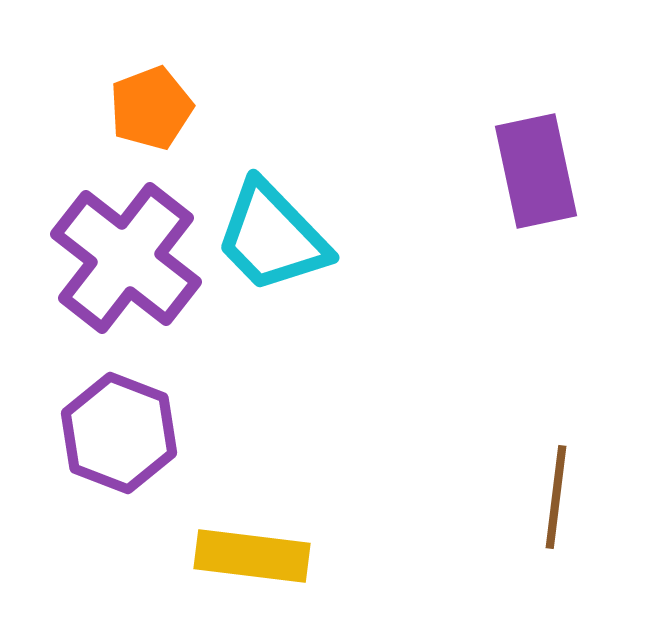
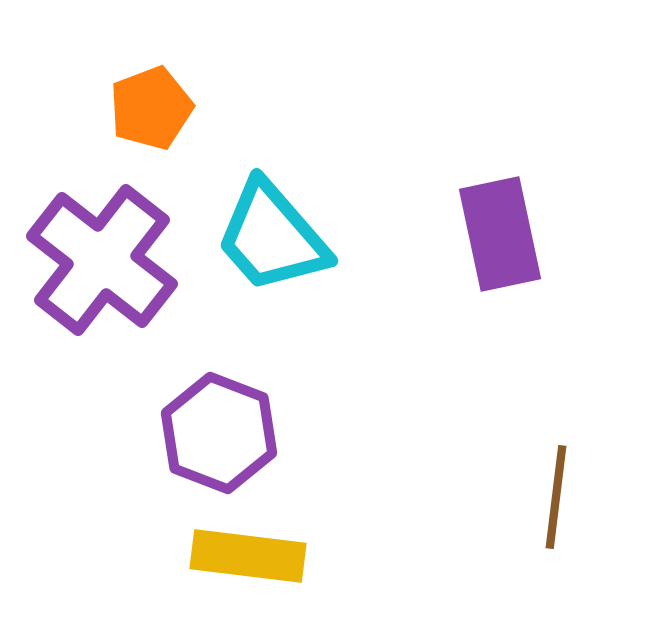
purple rectangle: moved 36 px left, 63 px down
cyan trapezoid: rotated 3 degrees clockwise
purple cross: moved 24 px left, 2 px down
purple hexagon: moved 100 px right
yellow rectangle: moved 4 px left
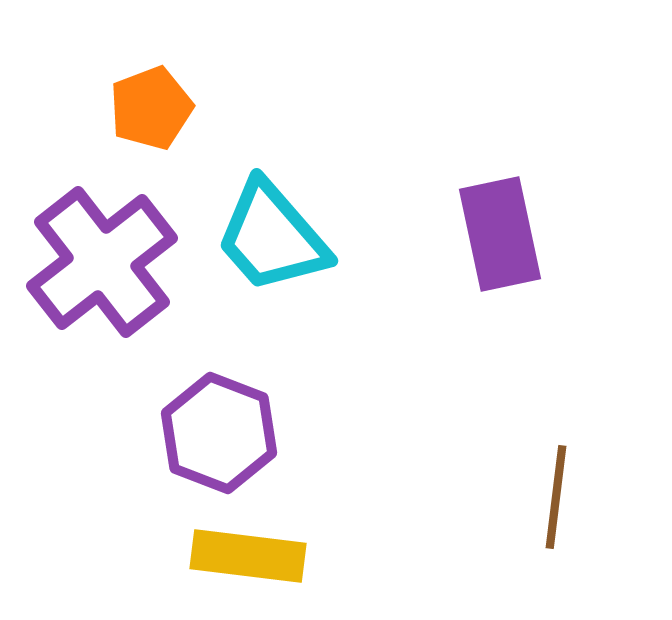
purple cross: moved 2 px down; rotated 14 degrees clockwise
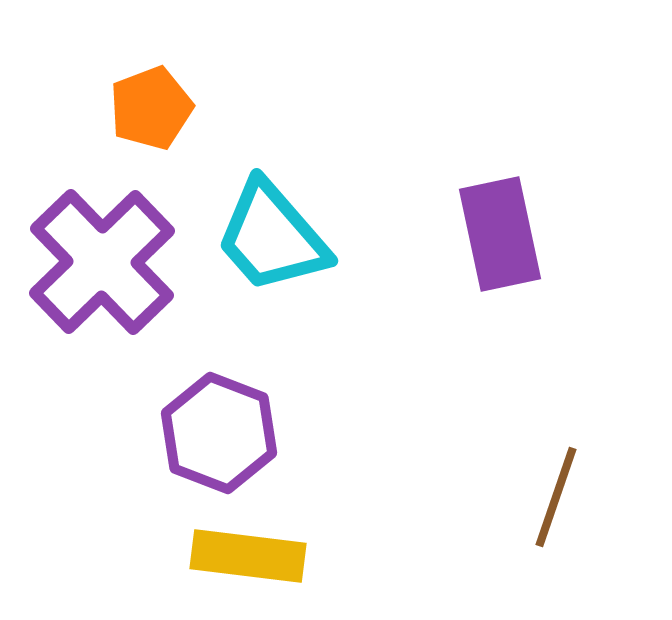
purple cross: rotated 6 degrees counterclockwise
brown line: rotated 12 degrees clockwise
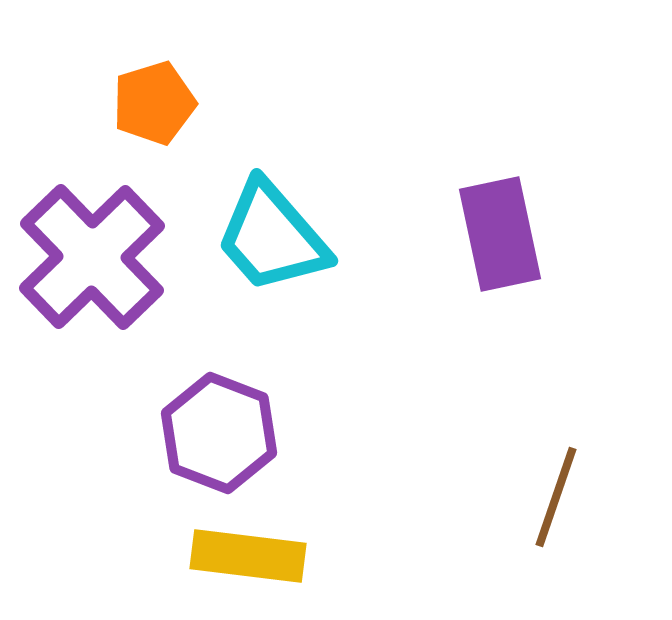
orange pentagon: moved 3 px right, 5 px up; rotated 4 degrees clockwise
purple cross: moved 10 px left, 5 px up
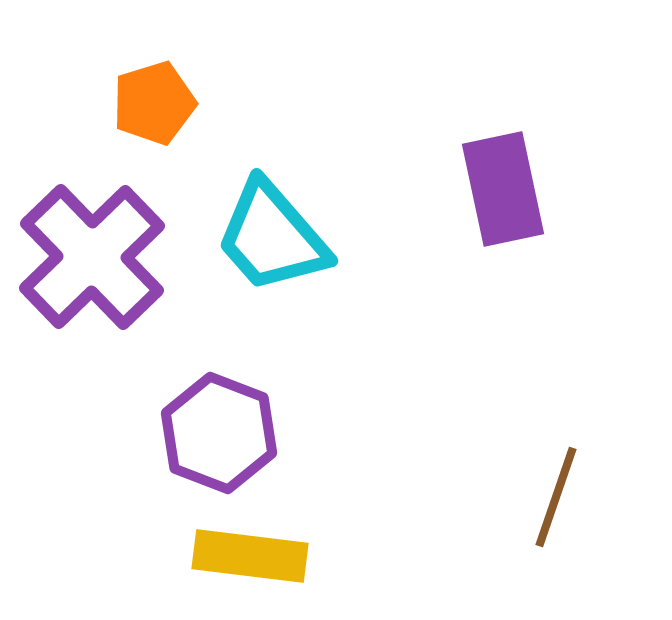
purple rectangle: moved 3 px right, 45 px up
yellow rectangle: moved 2 px right
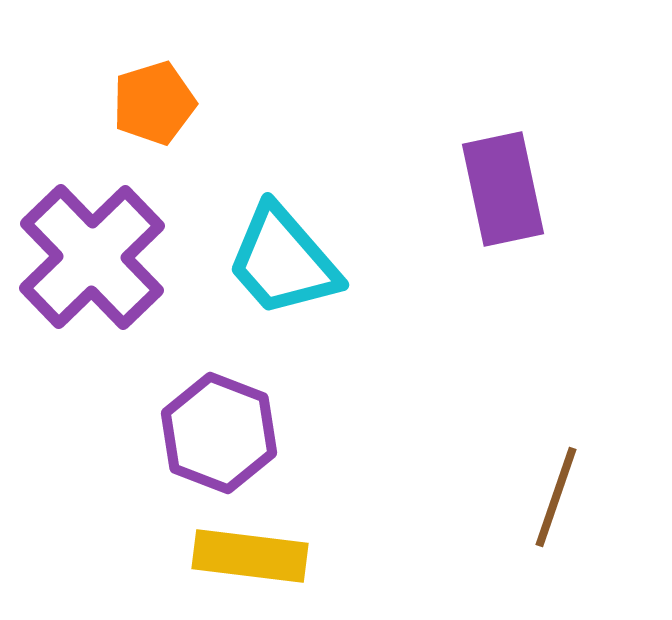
cyan trapezoid: moved 11 px right, 24 px down
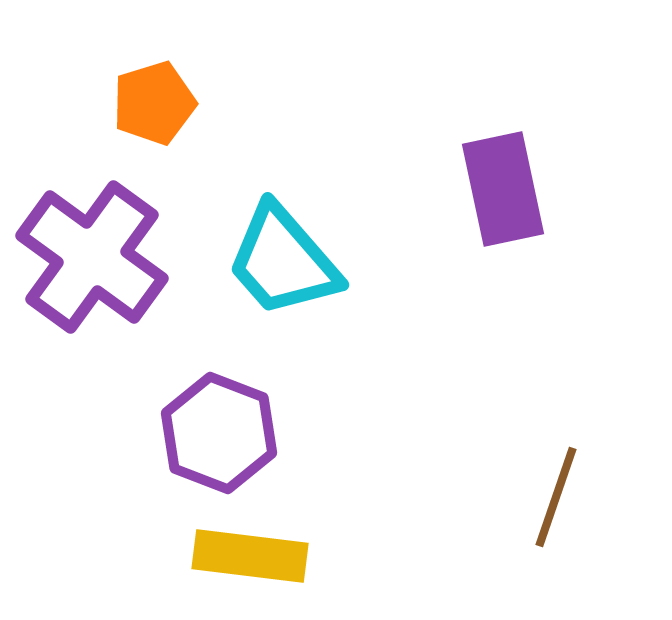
purple cross: rotated 10 degrees counterclockwise
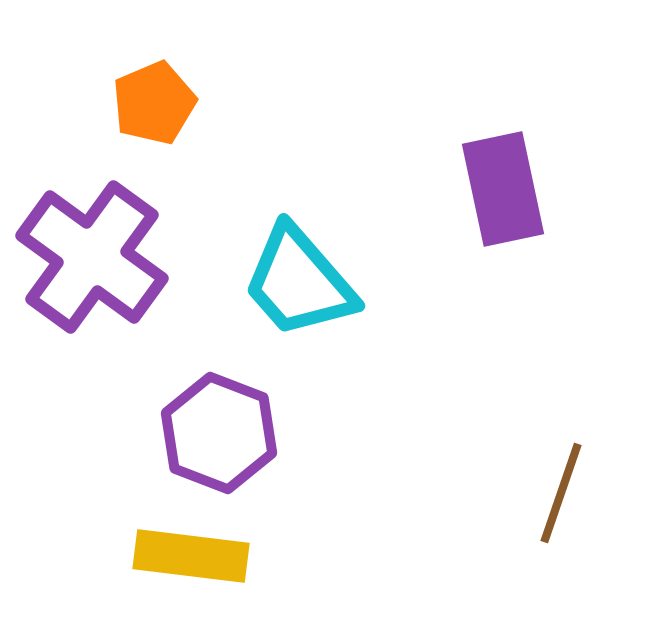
orange pentagon: rotated 6 degrees counterclockwise
cyan trapezoid: moved 16 px right, 21 px down
brown line: moved 5 px right, 4 px up
yellow rectangle: moved 59 px left
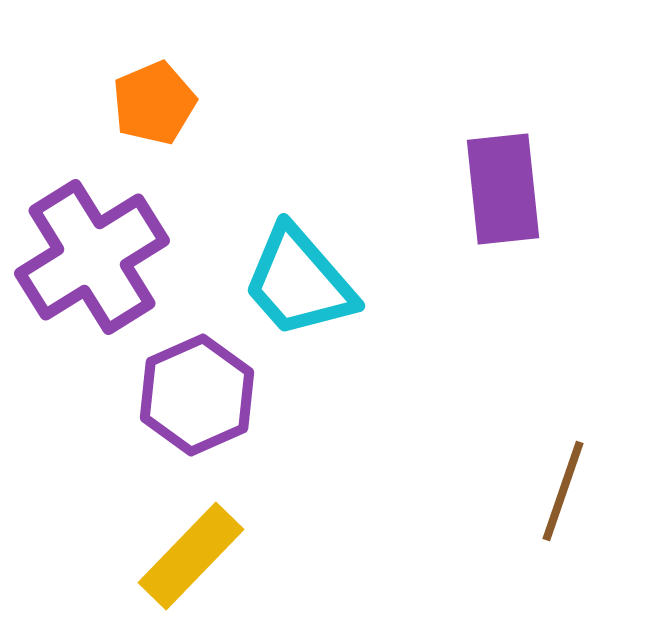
purple rectangle: rotated 6 degrees clockwise
purple cross: rotated 22 degrees clockwise
purple hexagon: moved 22 px left, 38 px up; rotated 15 degrees clockwise
brown line: moved 2 px right, 2 px up
yellow rectangle: rotated 53 degrees counterclockwise
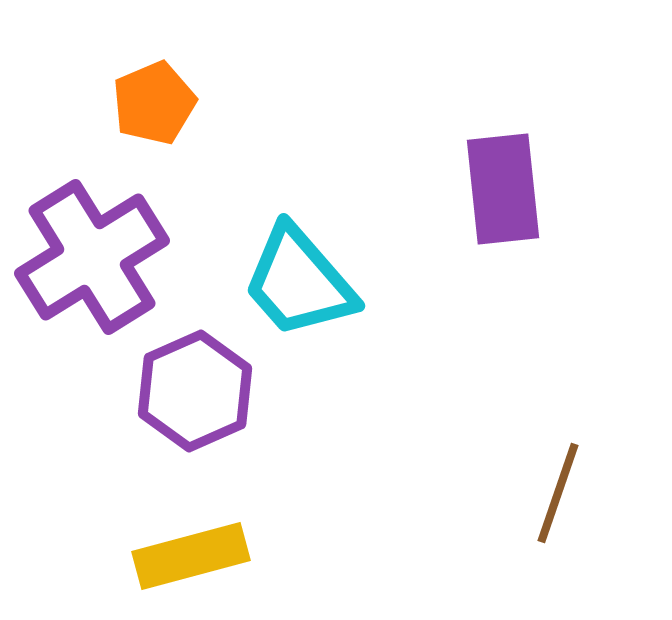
purple hexagon: moved 2 px left, 4 px up
brown line: moved 5 px left, 2 px down
yellow rectangle: rotated 31 degrees clockwise
